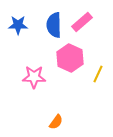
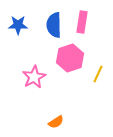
pink rectangle: rotated 40 degrees counterclockwise
pink hexagon: rotated 16 degrees clockwise
pink star: rotated 30 degrees counterclockwise
orange semicircle: rotated 21 degrees clockwise
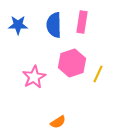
pink hexagon: moved 2 px right, 5 px down
orange semicircle: moved 2 px right
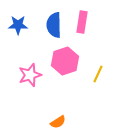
pink hexagon: moved 7 px left, 2 px up
pink star: moved 4 px left, 2 px up; rotated 10 degrees clockwise
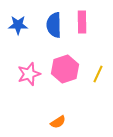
pink rectangle: rotated 10 degrees counterclockwise
pink hexagon: moved 8 px down
pink star: moved 1 px left, 1 px up
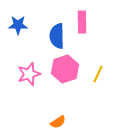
blue semicircle: moved 3 px right, 11 px down
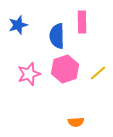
blue star: rotated 18 degrees counterclockwise
yellow line: moved 1 px up; rotated 24 degrees clockwise
orange semicircle: moved 18 px right; rotated 28 degrees clockwise
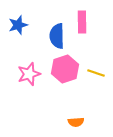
yellow line: moved 2 px left; rotated 60 degrees clockwise
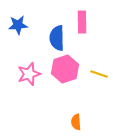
blue star: rotated 12 degrees clockwise
blue semicircle: moved 2 px down
yellow line: moved 3 px right, 1 px down
orange semicircle: rotated 91 degrees clockwise
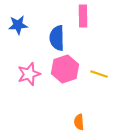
pink rectangle: moved 1 px right, 6 px up
orange semicircle: moved 3 px right
